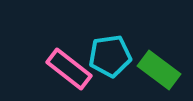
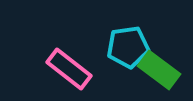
cyan pentagon: moved 18 px right, 9 px up
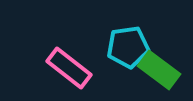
pink rectangle: moved 1 px up
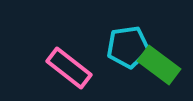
green rectangle: moved 5 px up
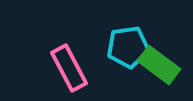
pink rectangle: rotated 24 degrees clockwise
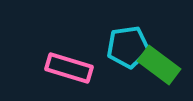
pink rectangle: rotated 45 degrees counterclockwise
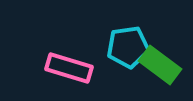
green rectangle: moved 1 px right
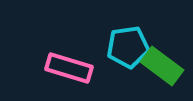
green rectangle: moved 2 px right, 1 px down
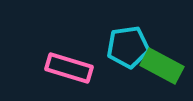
green rectangle: rotated 9 degrees counterclockwise
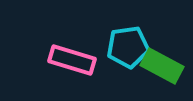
pink rectangle: moved 3 px right, 8 px up
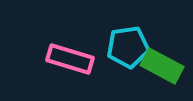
pink rectangle: moved 2 px left, 1 px up
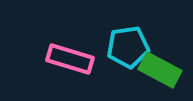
green rectangle: moved 2 px left, 4 px down
